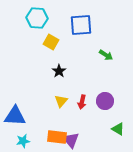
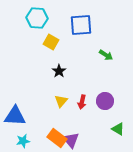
orange rectangle: moved 1 px down; rotated 30 degrees clockwise
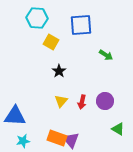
orange rectangle: rotated 18 degrees counterclockwise
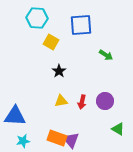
yellow triangle: rotated 40 degrees clockwise
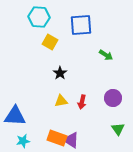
cyan hexagon: moved 2 px right, 1 px up
yellow square: moved 1 px left
black star: moved 1 px right, 2 px down
purple circle: moved 8 px right, 3 px up
green triangle: rotated 24 degrees clockwise
purple triangle: rotated 18 degrees counterclockwise
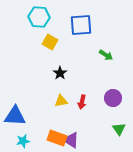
green triangle: moved 1 px right
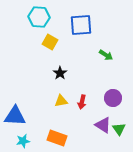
purple triangle: moved 32 px right, 15 px up
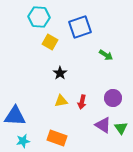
blue square: moved 1 px left, 2 px down; rotated 15 degrees counterclockwise
green triangle: moved 2 px right, 1 px up
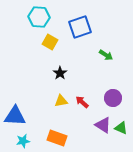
red arrow: rotated 120 degrees clockwise
green triangle: rotated 32 degrees counterclockwise
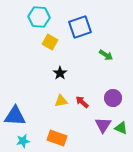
purple triangle: rotated 30 degrees clockwise
